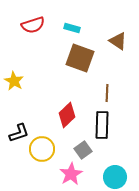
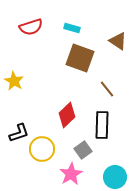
red semicircle: moved 2 px left, 2 px down
brown line: moved 4 px up; rotated 42 degrees counterclockwise
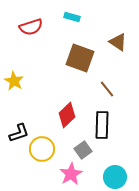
cyan rectangle: moved 11 px up
brown triangle: moved 1 px down
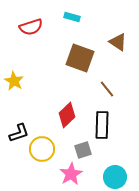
gray square: rotated 18 degrees clockwise
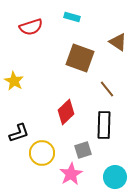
red diamond: moved 1 px left, 3 px up
black rectangle: moved 2 px right
yellow circle: moved 4 px down
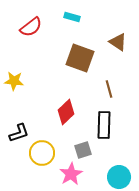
red semicircle: rotated 20 degrees counterclockwise
yellow star: rotated 24 degrees counterclockwise
brown line: moved 2 px right; rotated 24 degrees clockwise
cyan circle: moved 4 px right
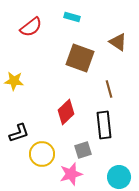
black rectangle: rotated 8 degrees counterclockwise
yellow circle: moved 1 px down
pink star: rotated 15 degrees clockwise
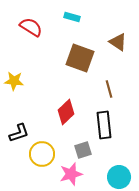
red semicircle: rotated 110 degrees counterclockwise
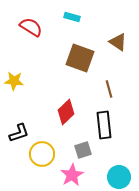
pink star: moved 1 px right, 1 px down; rotated 15 degrees counterclockwise
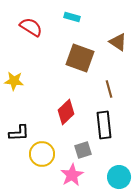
black L-shape: rotated 15 degrees clockwise
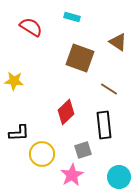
brown line: rotated 42 degrees counterclockwise
